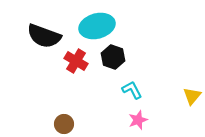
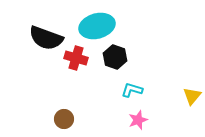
black semicircle: moved 2 px right, 2 px down
black hexagon: moved 2 px right
red cross: moved 3 px up; rotated 15 degrees counterclockwise
cyan L-shape: rotated 45 degrees counterclockwise
brown circle: moved 5 px up
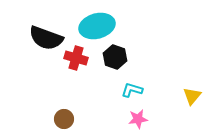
pink star: moved 1 px up; rotated 12 degrees clockwise
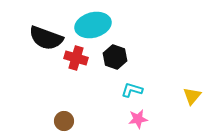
cyan ellipse: moved 4 px left, 1 px up
brown circle: moved 2 px down
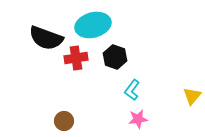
red cross: rotated 25 degrees counterclockwise
cyan L-shape: rotated 70 degrees counterclockwise
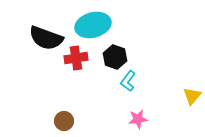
cyan L-shape: moved 4 px left, 9 px up
